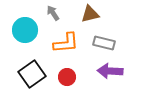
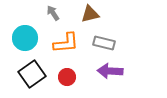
cyan circle: moved 8 px down
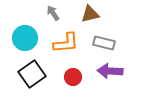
red circle: moved 6 px right
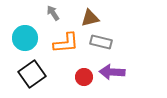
brown triangle: moved 4 px down
gray rectangle: moved 3 px left, 1 px up
purple arrow: moved 2 px right, 1 px down
red circle: moved 11 px right
